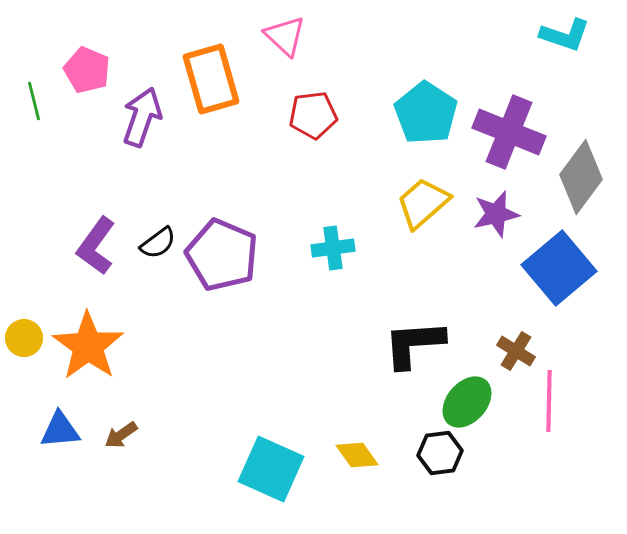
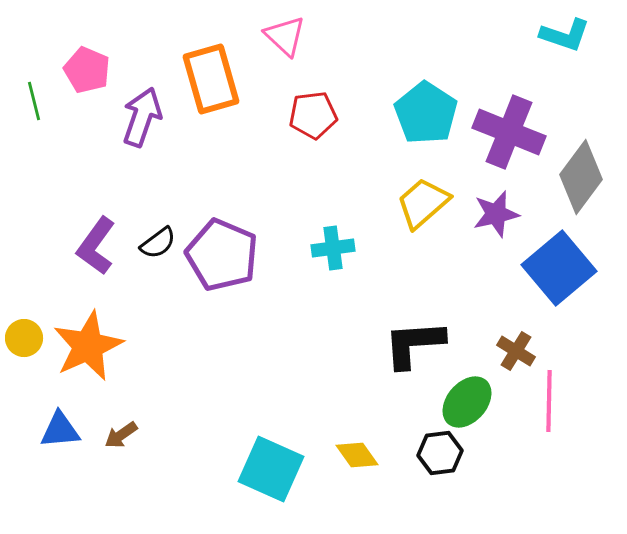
orange star: rotated 12 degrees clockwise
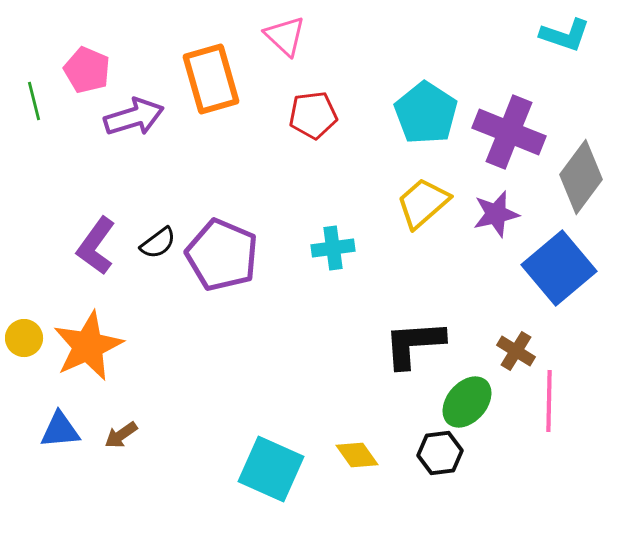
purple arrow: moved 8 px left; rotated 54 degrees clockwise
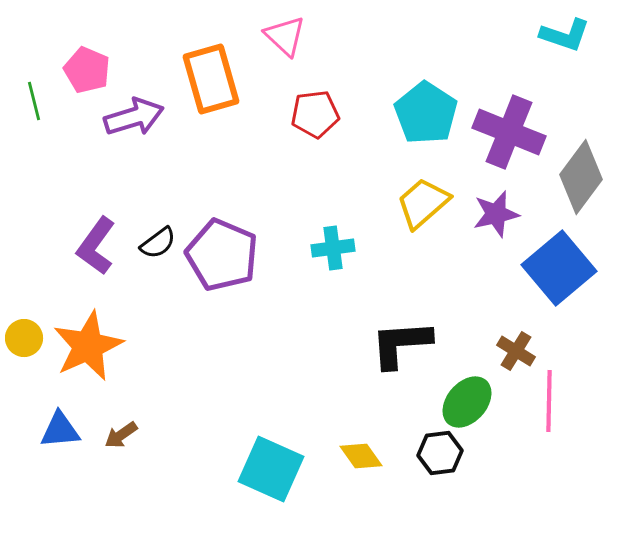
red pentagon: moved 2 px right, 1 px up
black L-shape: moved 13 px left
yellow diamond: moved 4 px right, 1 px down
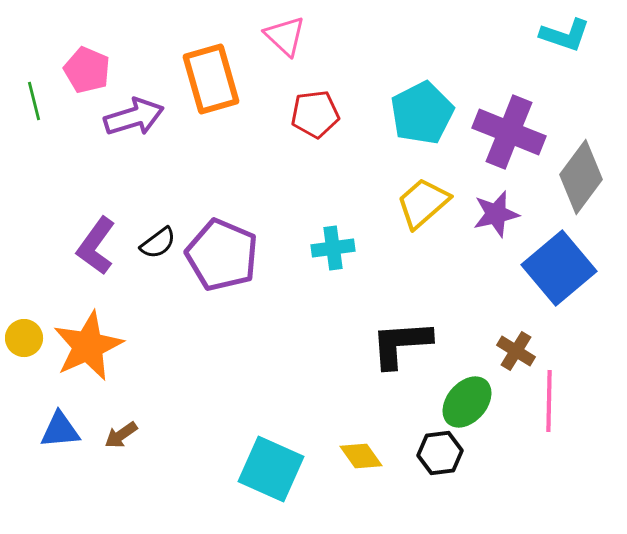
cyan pentagon: moved 4 px left; rotated 12 degrees clockwise
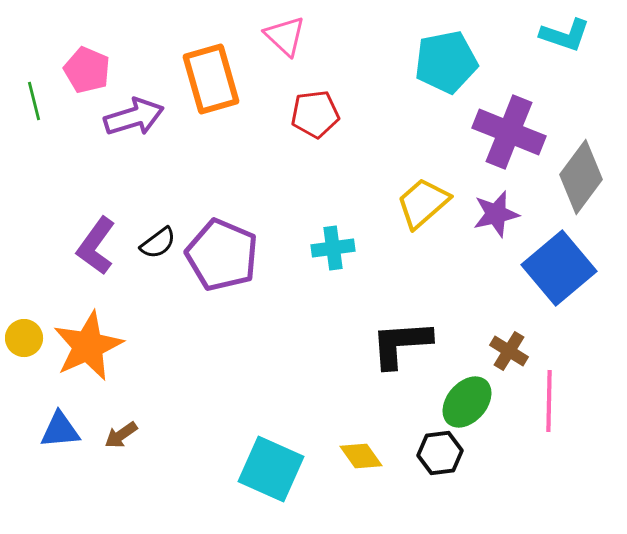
cyan pentagon: moved 24 px right, 51 px up; rotated 16 degrees clockwise
brown cross: moved 7 px left
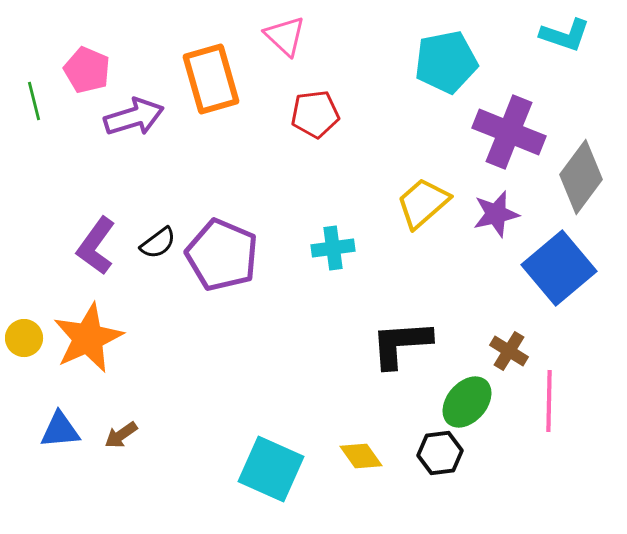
orange star: moved 8 px up
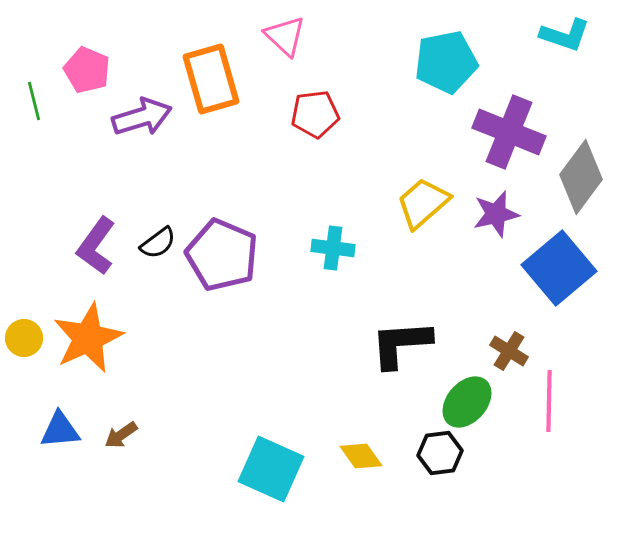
purple arrow: moved 8 px right
cyan cross: rotated 15 degrees clockwise
